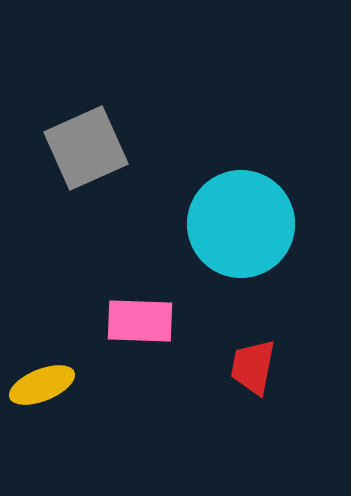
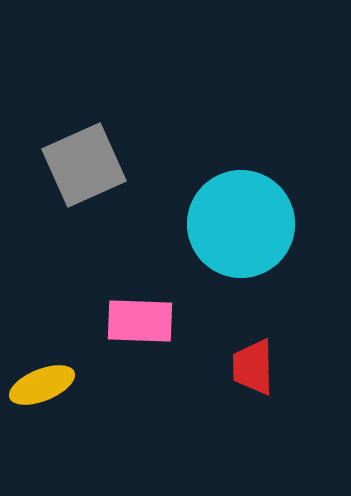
gray square: moved 2 px left, 17 px down
red trapezoid: rotated 12 degrees counterclockwise
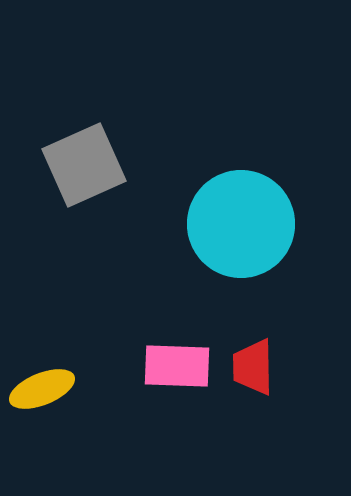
pink rectangle: moved 37 px right, 45 px down
yellow ellipse: moved 4 px down
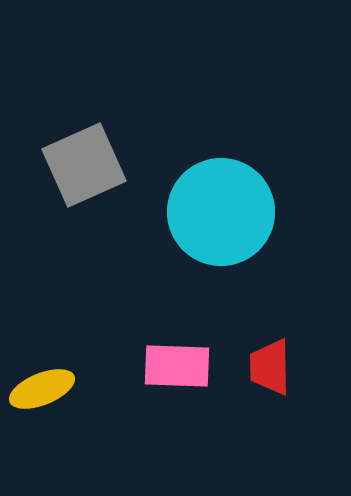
cyan circle: moved 20 px left, 12 px up
red trapezoid: moved 17 px right
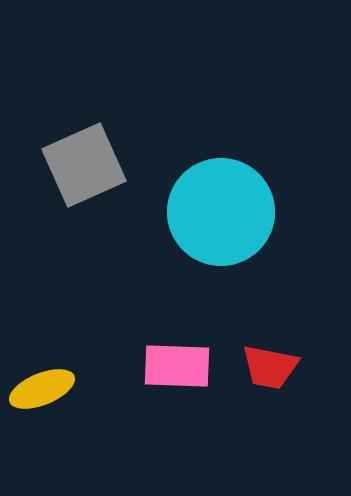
red trapezoid: rotated 78 degrees counterclockwise
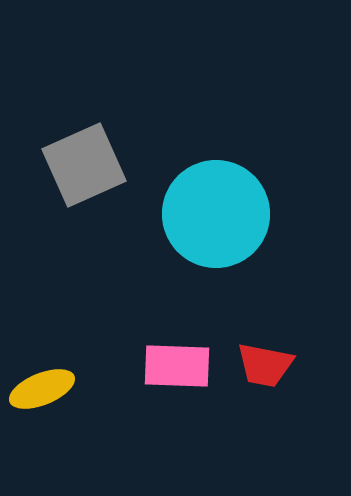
cyan circle: moved 5 px left, 2 px down
red trapezoid: moved 5 px left, 2 px up
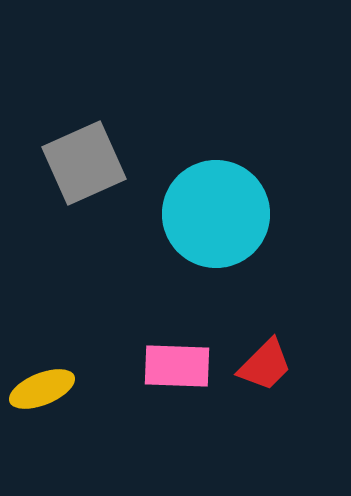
gray square: moved 2 px up
red trapezoid: rotated 56 degrees counterclockwise
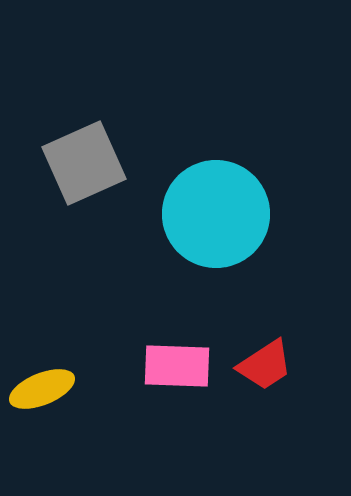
red trapezoid: rotated 12 degrees clockwise
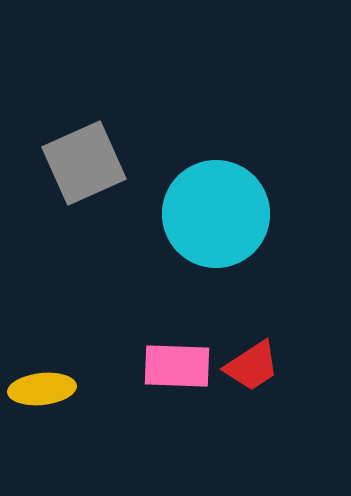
red trapezoid: moved 13 px left, 1 px down
yellow ellipse: rotated 16 degrees clockwise
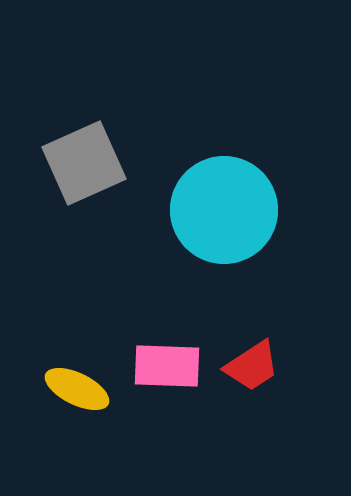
cyan circle: moved 8 px right, 4 px up
pink rectangle: moved 10 px left
yellow ellipse: moved 35 px right; rotated 32 degrees clockwise
